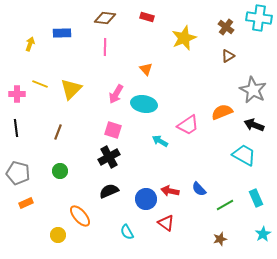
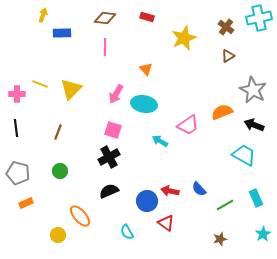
cyan cross: rotated 20 degrees counterclockwise
yellow arrow: moved 13 px right, 29 px up
blue circle: moved 1 px right, 2 px down
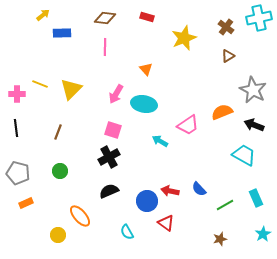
yellow arrow: rotated 32 degrees clockwise
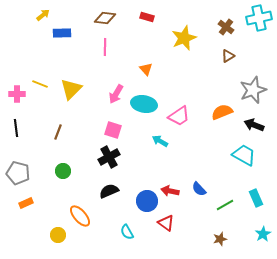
gray star: rotated 24 degrees clockwise
pink trapezoid: moved 9 px left, 9 px up
green circle: moved 3 px right
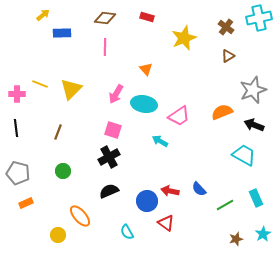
brown star: moved 16 px right
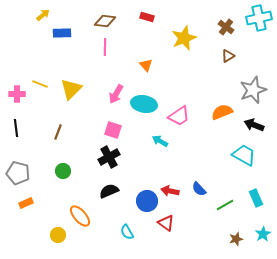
brown diamond: moved 3 px down
orange triangle: moved 4 px up
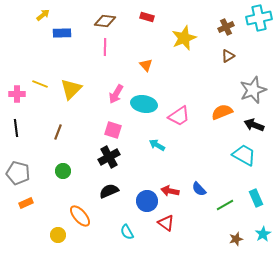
brown cross: rotated 28 degrees clockwise
cyan arrow: moved 3 px left, 4 px down
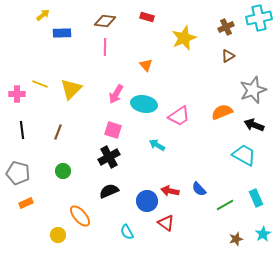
black line: moved 6 px right, 2 px down
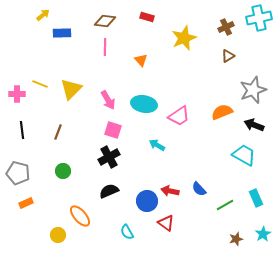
orange triangle: moved 5 px left, 5 px up
pink arrow: moved 8 px left, 6 px down; rotated 60 degrees counterclockwise
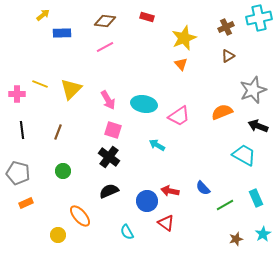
pink line: rotated 60 degrees clockwise
orange triangle: moved 40 px right, 4 px down
black arrow: moved 4 px right, 1 px down
black cross: rotated 25 degrees counterclockwise
blue semicircle: moved 4 px right, 1 px up
